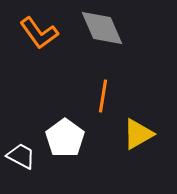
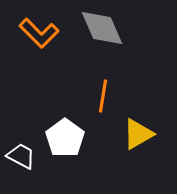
orange L-shape: rotated 9 degrees counterclockwise
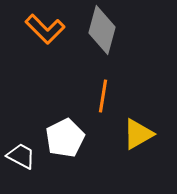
gray diamond: moved 2 px down; rotated 39 degrees clockwise
orange L-shape: moved 6 px right, 4 px up
white pentagon: rotated 9 degrees clockwise
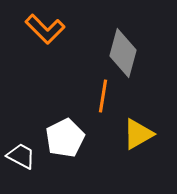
gray diamond: moved 21 px right, 23 px down
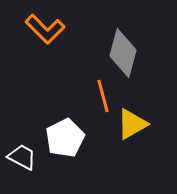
orange line: rotated 24 degrees counterclockwise
yellow triangle: moved 6 px left, 10 px up
white trapezoid: moved 1 px right, 1 px down
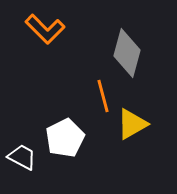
gray diamond: moved 4 px right
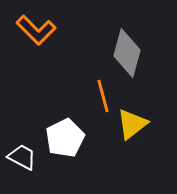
orange L-shape: moved 9 px left, 1 px down
yellow triangle: rotated 8 degrees counterclockwise
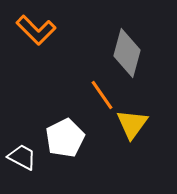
orange line: moved 1 px left, 1 px up; rotated 20 degrees counterclockwise
yellow triangle: rotated 16 degrees counterclockwise
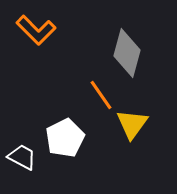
orange line: moved 1 px left
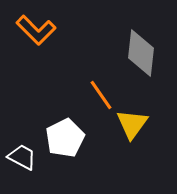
gray diamond: moved 14 px right; rotated 9 degrees counterclockwise
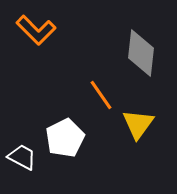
yellow triangle: moved 6 px right
